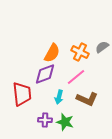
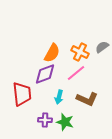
pink line: moved 4 px up
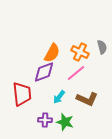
gray semicircle: rotated 112 degrees clockwise
purple diamond: moved 1 px left, 2 px up
cyan arrow: rotated 24 degrees clockwise
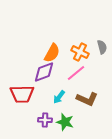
red trapezoid: rotated 95 degrees clockwise
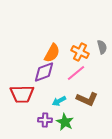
cyan arrow: moved 4 px down; rotated 24 degrees clockwise
green star: rotated 12 degrees clockwise
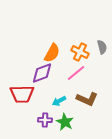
purple diamond: moved 2 px left, 1 px down
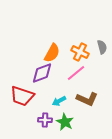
red trapezoid: moved 2 px down; rotated 20 degrees clockwise
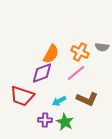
gray semicircle: rotated 112 degrees clockwise
orange semicircle: moved 1 px left, 1 px down
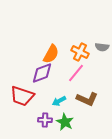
pink line: rotated 12 degrees counterclockwise
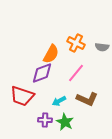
orange cross: moved 4 px left, 9 px up
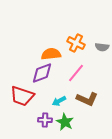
orange semicircle: rotated 126 degrees counterclockwise
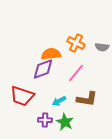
purple diamond: moved 1 px right, 4 px up
brown L-shape: rotated 15 degrees counterclockwise
